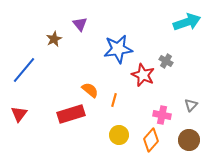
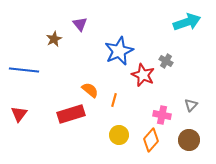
blue star: moved 1 px right, 2 px down; rotated 16 degrees counterclockwise
blue line: rotated 56 degrees clockwise
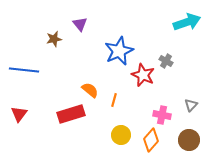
brown star: rotated 14 degrees clockwise
yellow circle: moved 2 px right
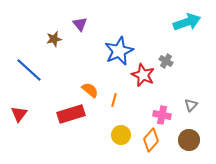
blue line: moved 5 px right; rotated 36 degrees clockwise
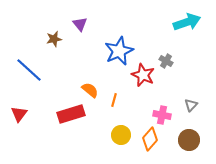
orange diamond: moved 1 px left, 1 px up
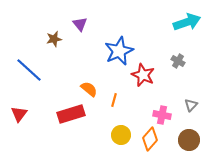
gray cross: moved 12 px right
orange semicircle: moved 1 px left, 1 px up
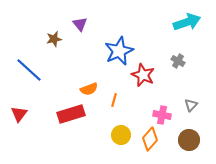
orange semicircle: rotated 120 degrees clockwise
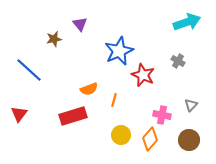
red rectangle: moved 2 px right, 2 px down
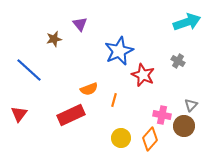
red rectangle: moved 2 px left, 1 px up; rotated 8 degrees counterclockwise
yellow circle: moved 3 px down
brown circle: moved 5 px left, 14 px up
